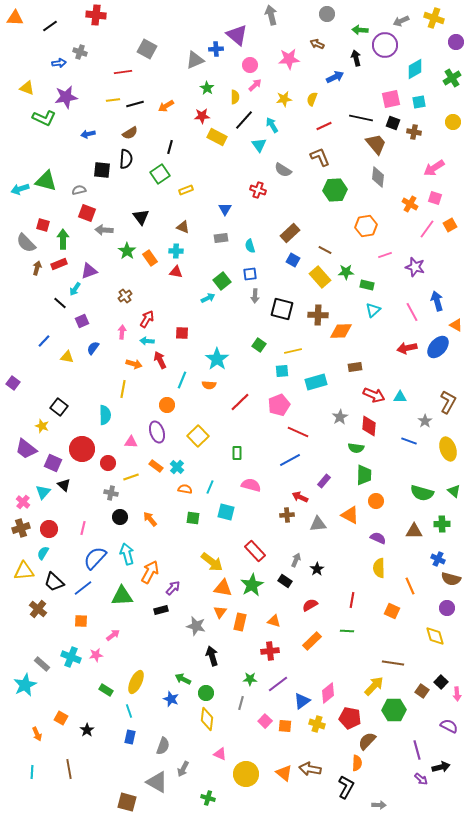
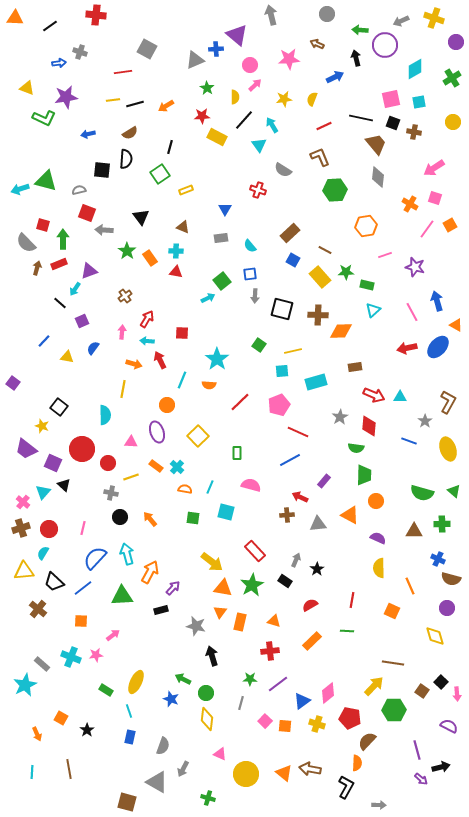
cyan semicircle at (250, 246): rotated 24 degrees counterclockwise
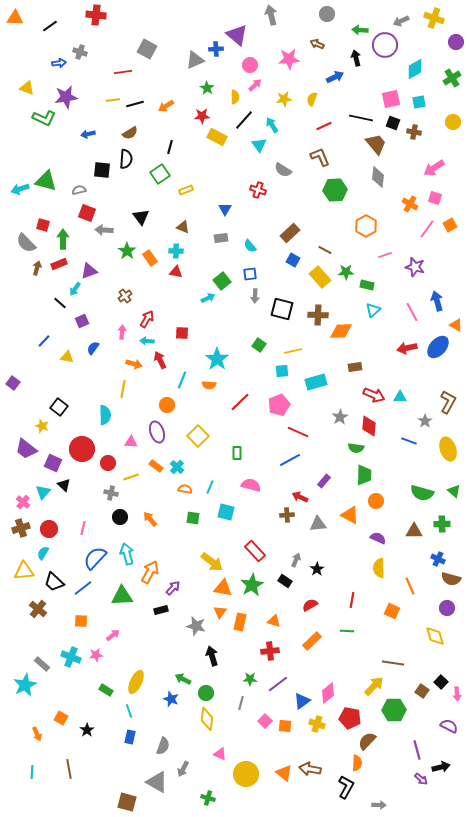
orange hexagon at (366, 226): rotated 20 degrees counterclockwise
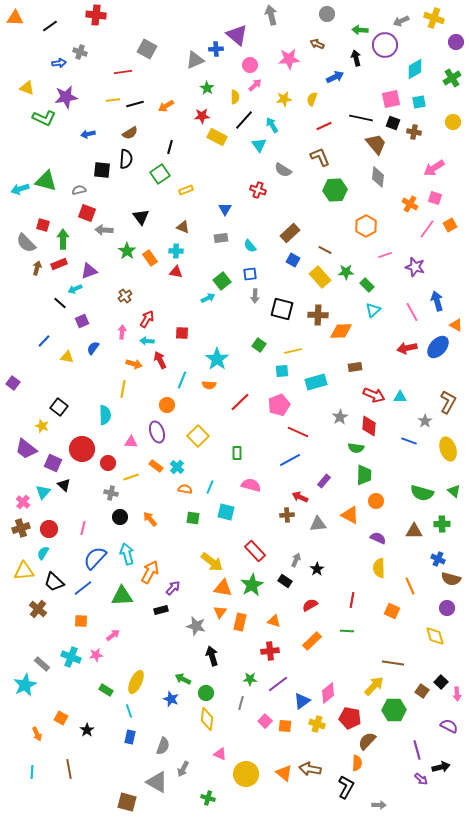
green rectangle at (367, 285): rotated 32 degrees clockwise
cyan arrow at (75, 289): rotated 32 degrees clockwise
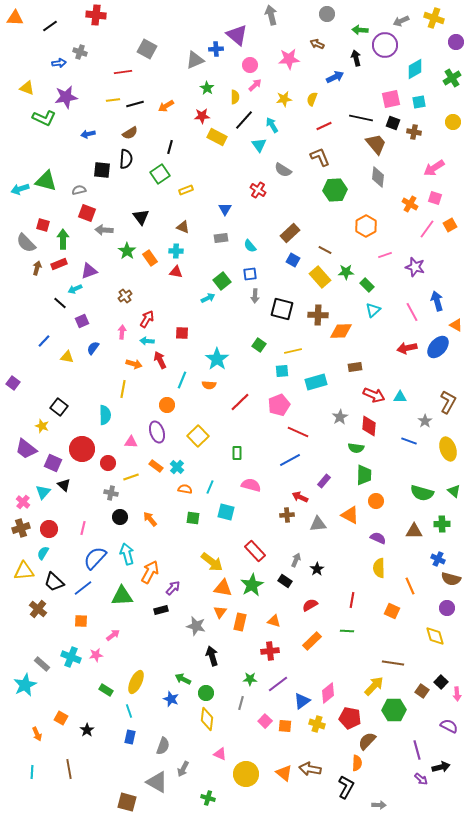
red cross at (258, 190): rotated 14 degrees clockwise
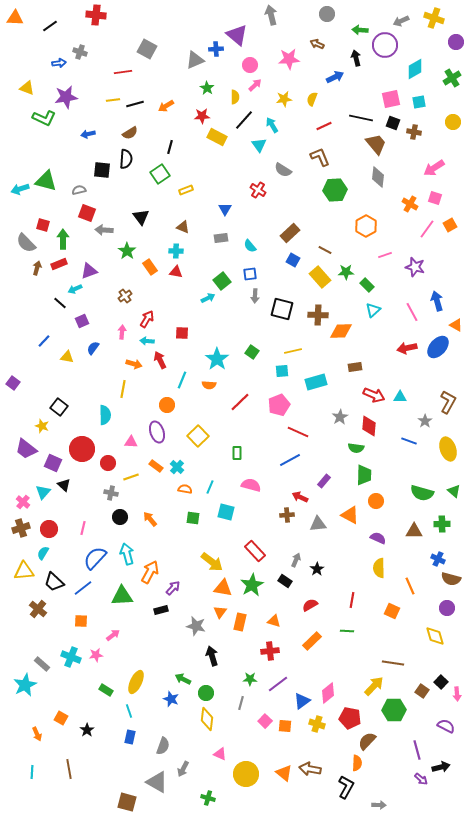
orange rectangle at (150, 258): moved 9 px down
green square at (259, 345): moved 7 px left, 7 px down
purple semicircle at (449, 726): moved 3 px left
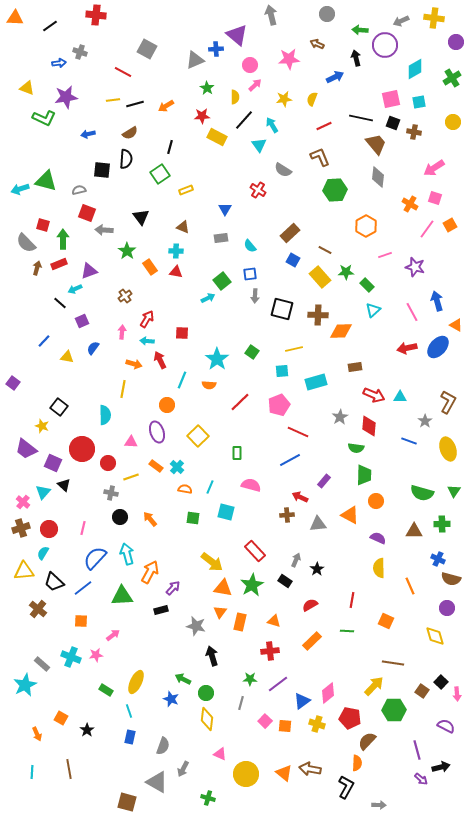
yellow cross at (434, 18): rotated 12 degrees counterclockwise
red line at (123, 72): rotated 36 degrees clockwise
yellow line at (293, 351): moved 1 px right, 2 px up
green triangle at (454, 491): rotated 24 degrees clockwise
orange square at (392, 611): moved 6 px left, 10 px down
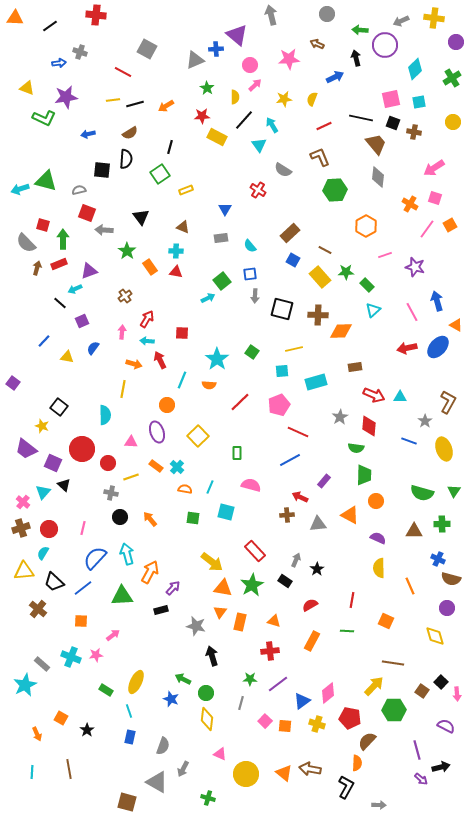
cyan diamond at (415, 69): rotated 15 degrees counterclockwise
yellow ellipse at (448, 449): moved 4 px left
orange rectangle at (312, 641): rotated 18 degrees counterclockwise
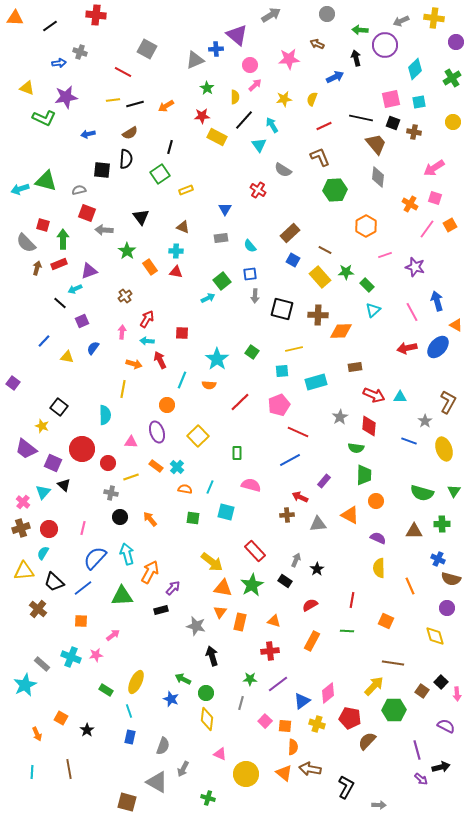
gray arrow at (271, 15): rotated 72 degrees clockwise
orange semicircle at (357, 763): moved 64 px left, 16 px up
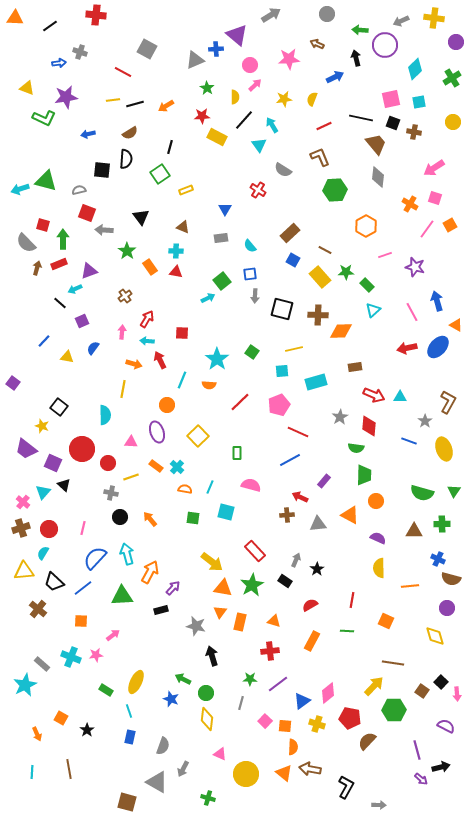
orange line at (410, 586): rotated 72 degrees counterclockwise
